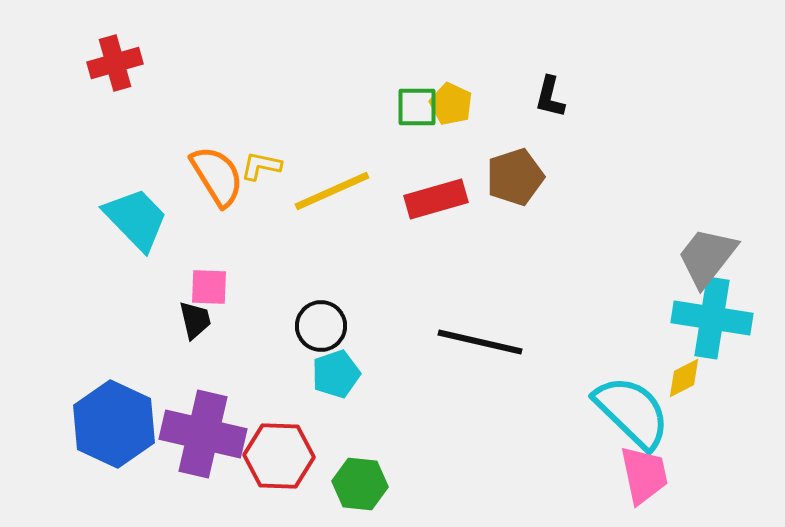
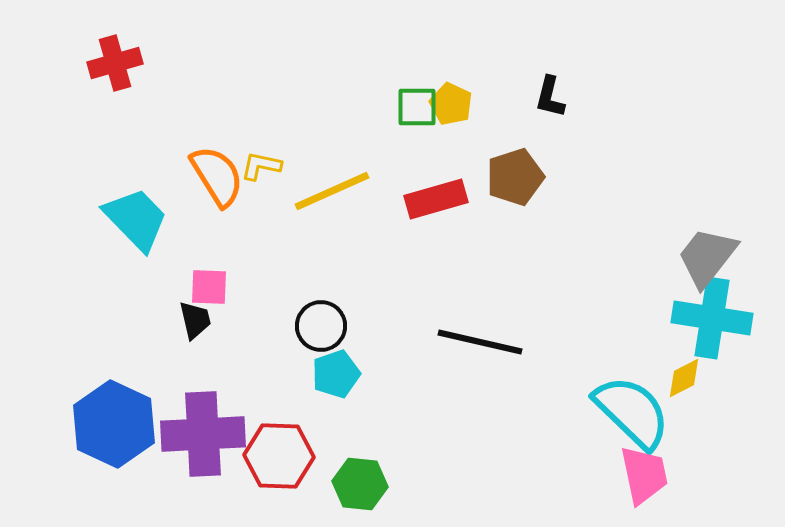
purple cross: rotated 16 degrees counterclockwise
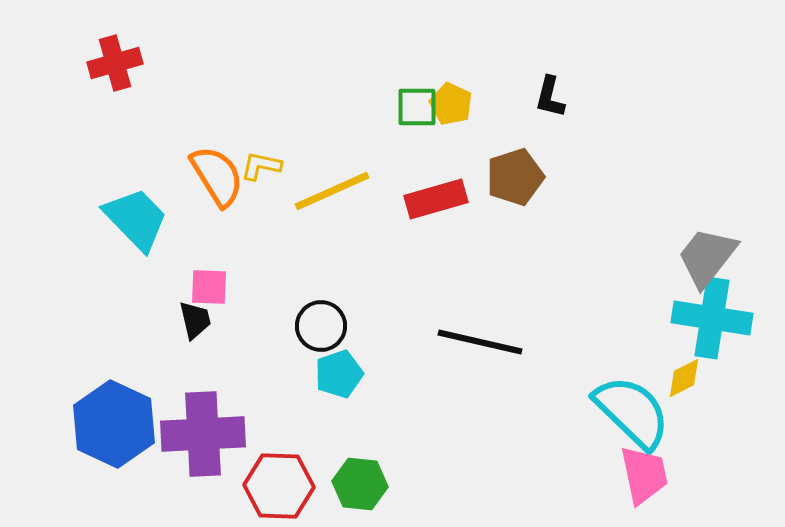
cyan pentagon: moved 3 px right
red hexagon: moved 30 px down
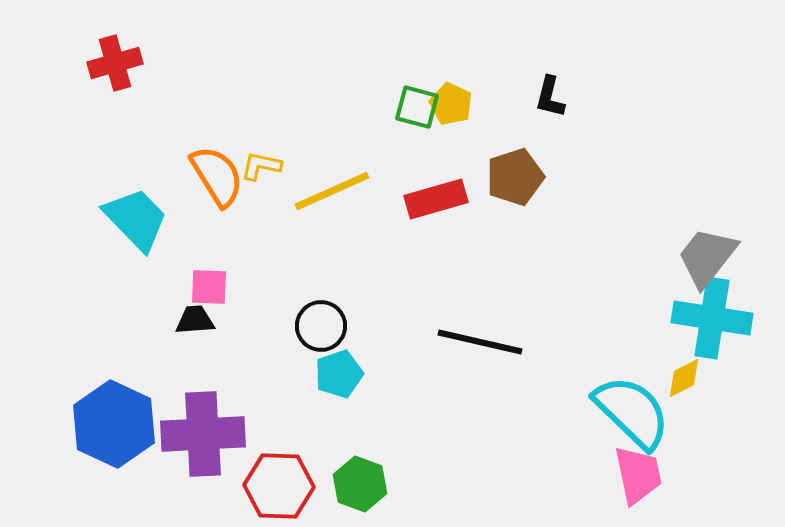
green square: rotated 15 degrees clockwise
black trapezoid: rotated 81 degrees counterclockwise
pink trapezoid: moved 6 px left
green hexagon: rotated 14 degrees clockwise
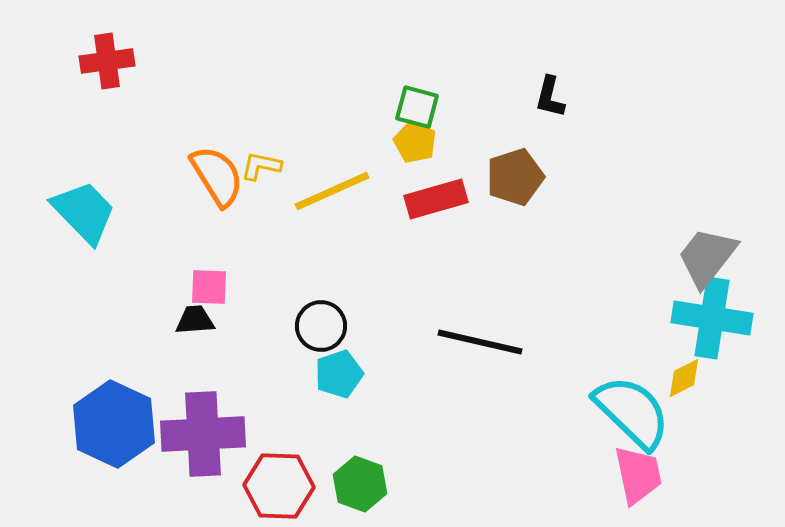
red cross: moved 8 px left, 2 px up; rotated 8 degrees clockwise
yellow pentagon: moved 36 px left, 38 px down
cyan trapezoid: moved 52 px left, 7 px up
